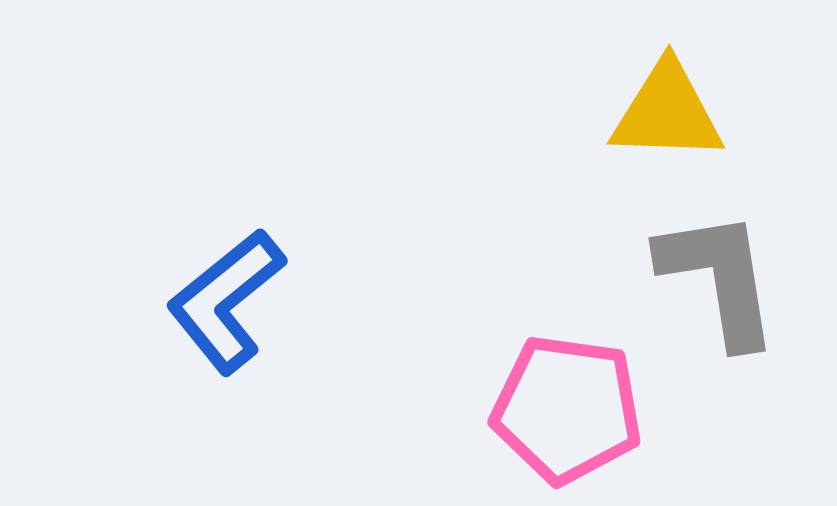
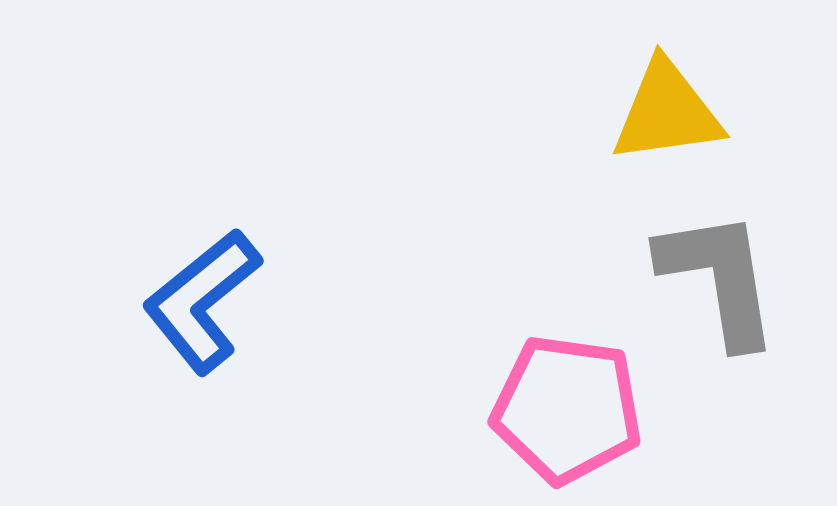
yellow triangle: rotated 10 degrees counterclockwise
blue L-shape: moved 24 px left
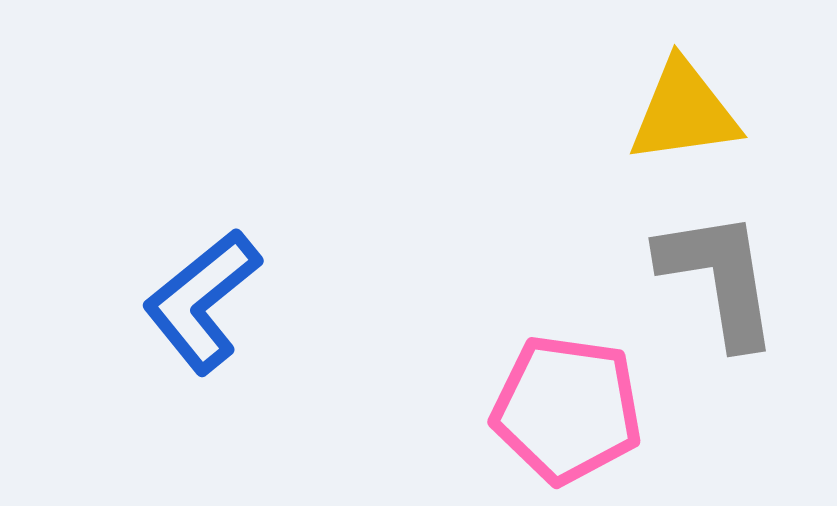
yellow triangle: moved 17 px right
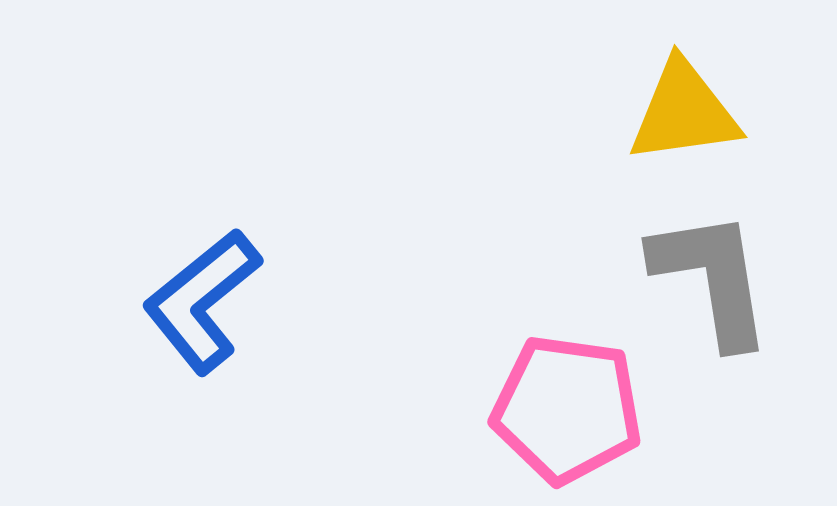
gray L-shape: moved 7 px left
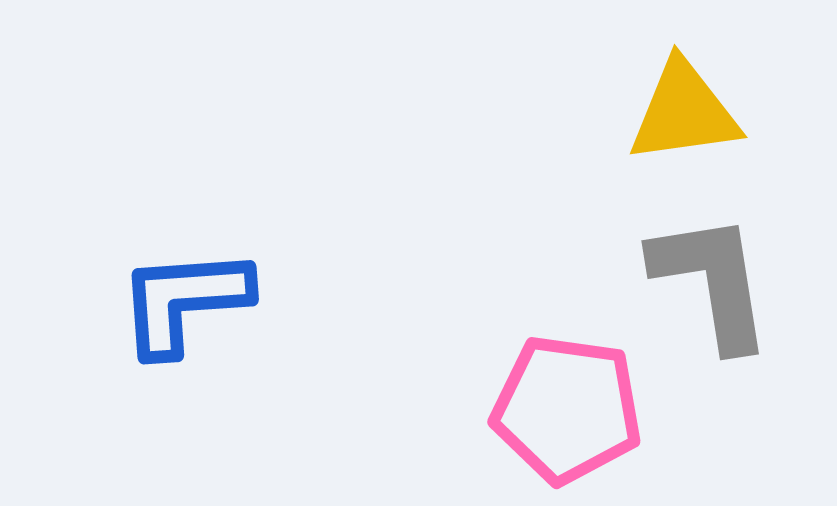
gray L-shape: moved 3 px down
blue L-shape: moved 18 px left; rotated 35 degrees clockwise
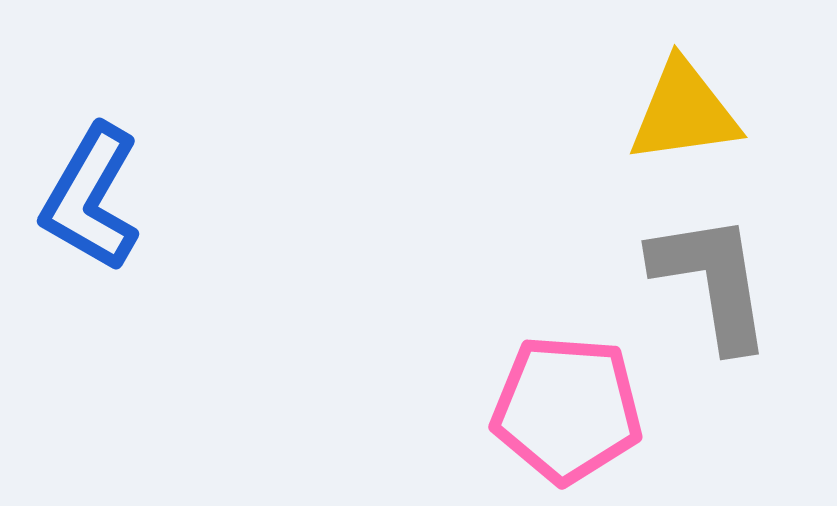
blue L-shape: moved 93 px left, 103 px up; rotated 56 degrees counterclockwise
pink pentagon: rotated 4 degrees counterclockwise
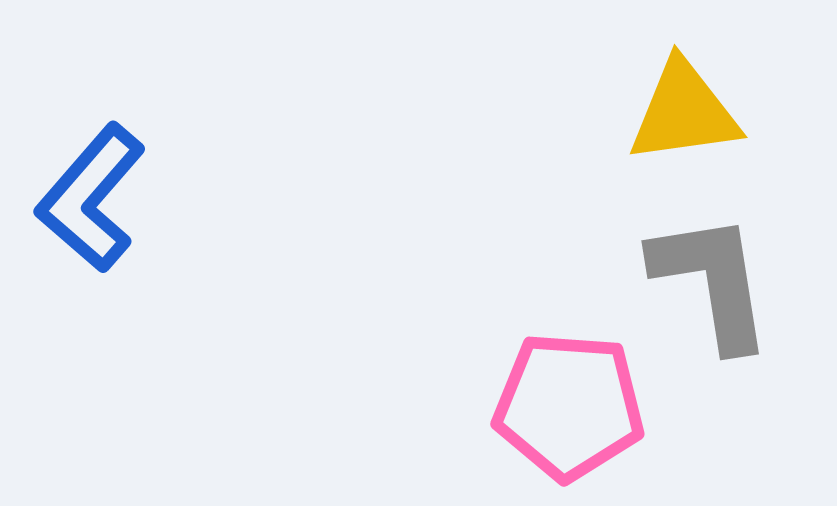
blue L-shape: rotated 11 degrees clockwise
pink pentagon: moved 2 px right, 3 px up
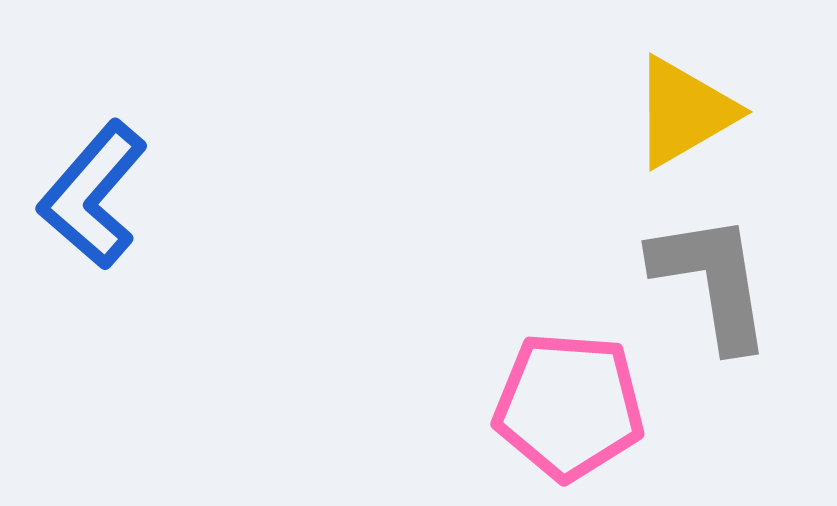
yellow triangle: rotated 22 degrees counterclockwise
blue L-shape: moved 2 px right, 3 px up
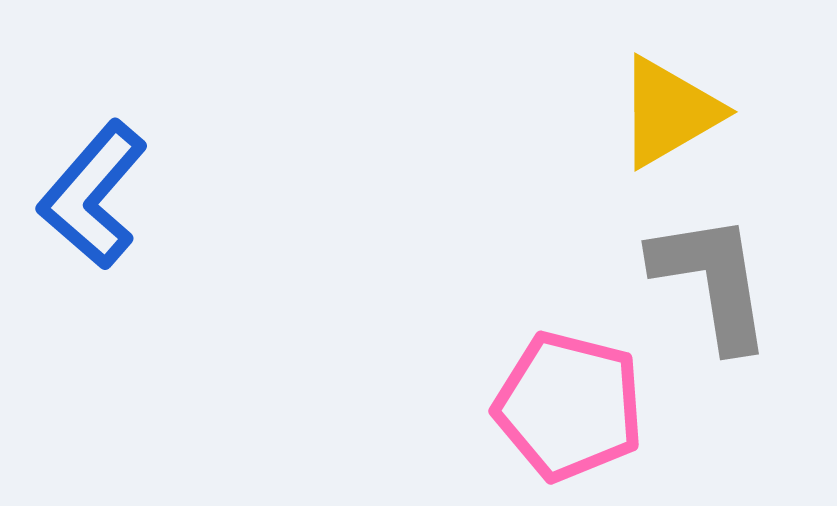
yellow triangle: moved 15 px left
pink pentagon: rotated 10 degrees clockwise
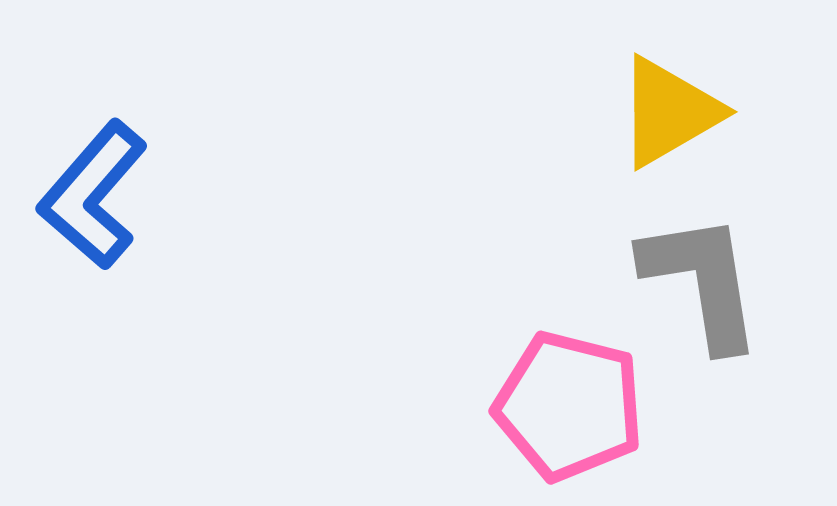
gray L-shape: moved 10 px left
